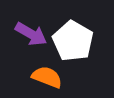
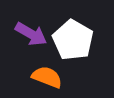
white pentagon: moved 1 px up
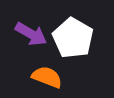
white pentagon: moved 2 px up
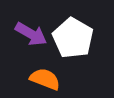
orange semicircle: moved 2 px left, 2 px down
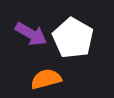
orange semicircle: moved 1 px right; rotated 36 degrees counterclockwise
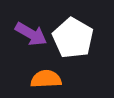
orange semicircle: rotated 12 degrees clockwise
